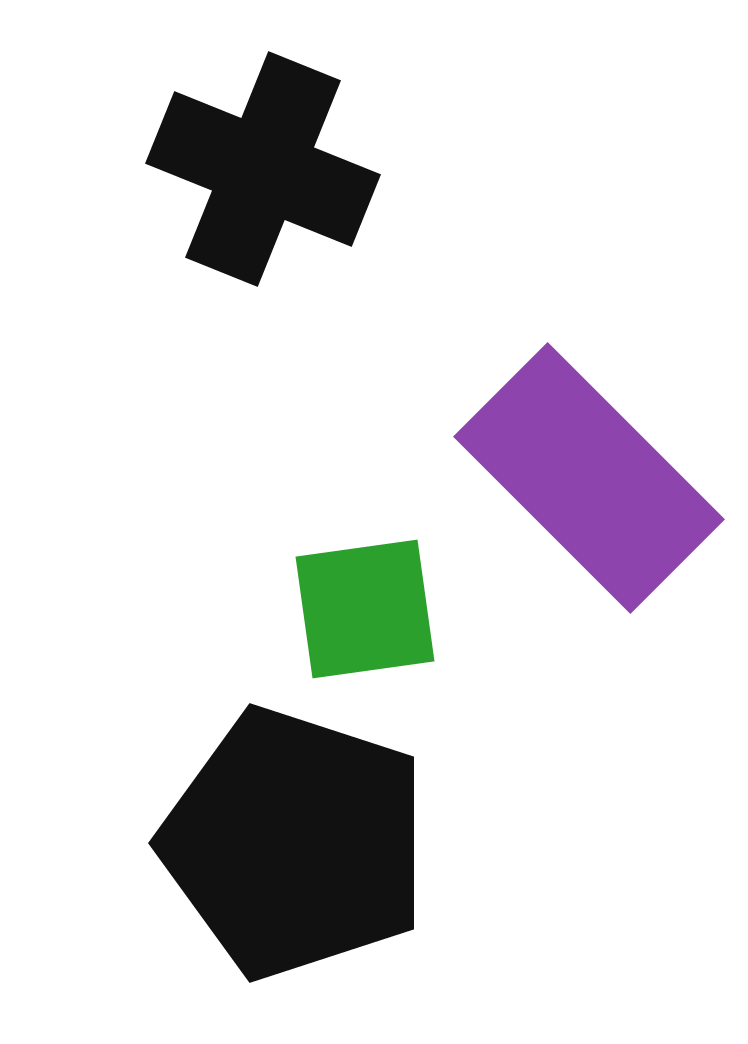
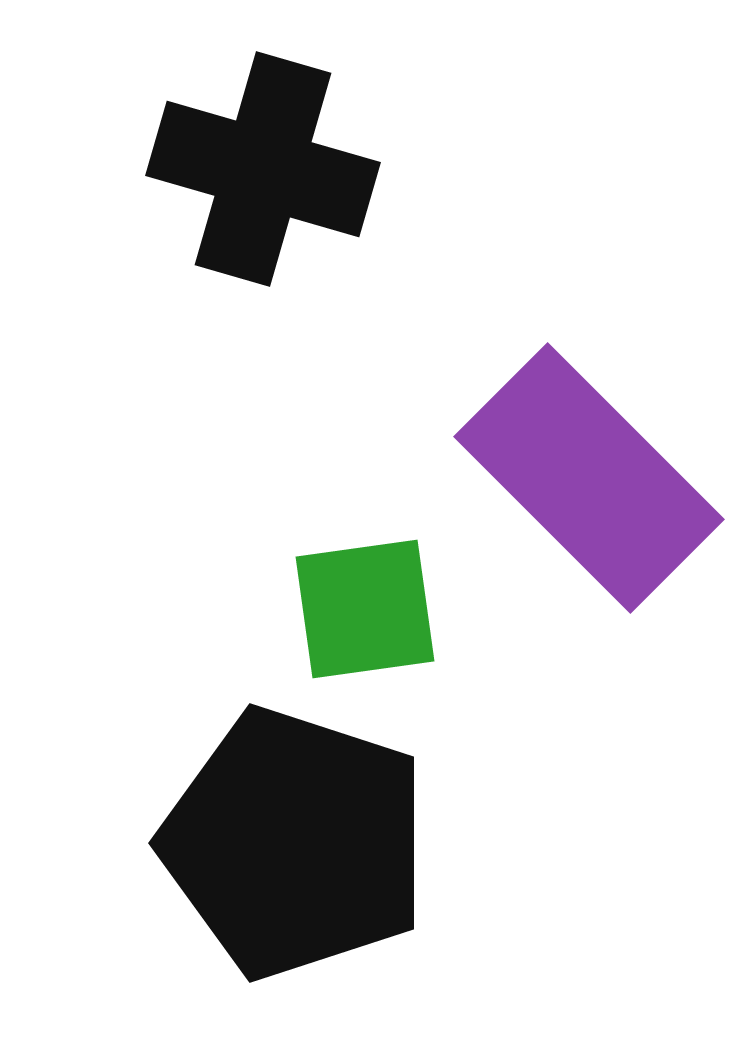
black cross: rotated 6 degrees counterclockwise
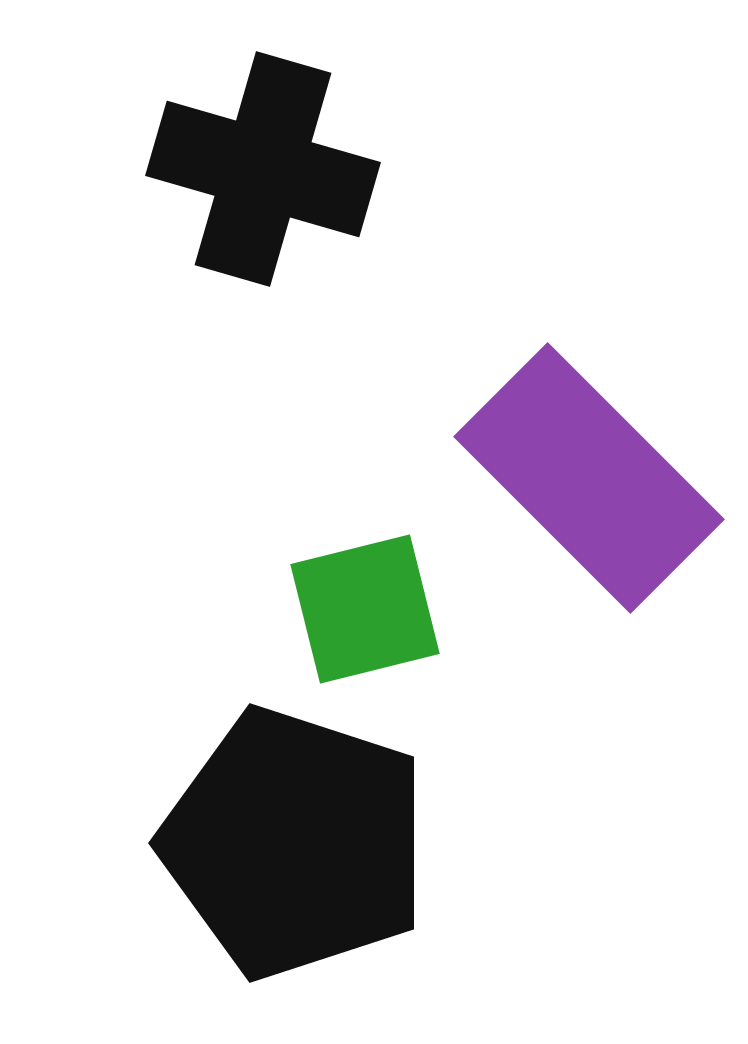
green square: rotated 6 degrees counterclockwise
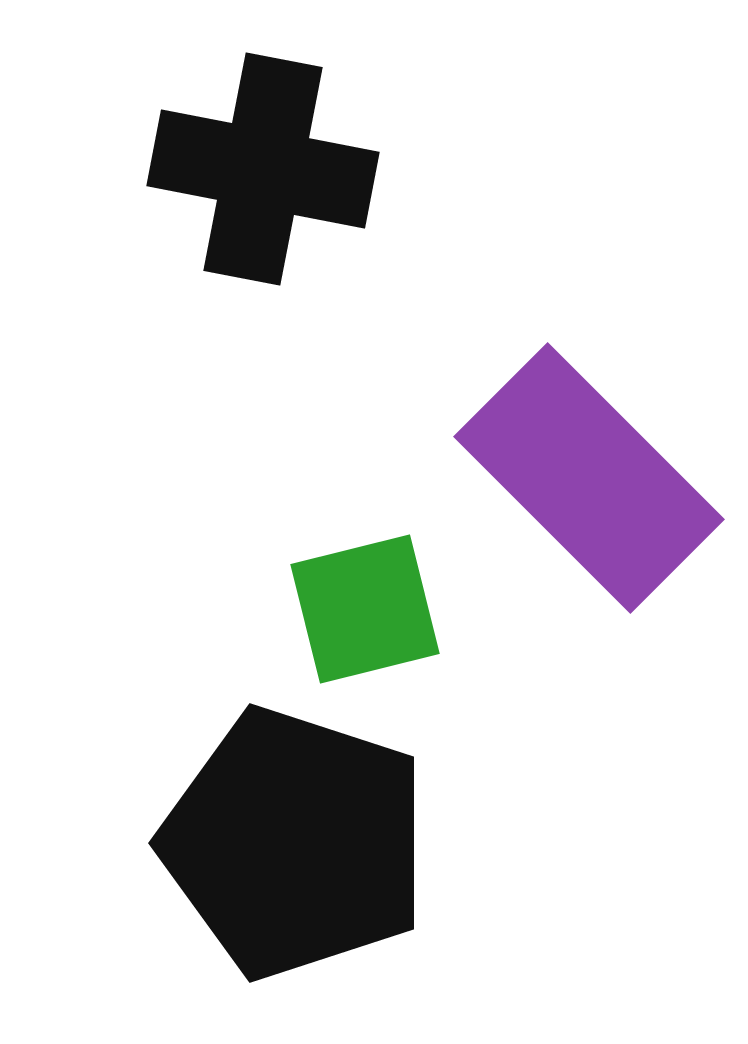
black cross: rotated 5 degrees counterclockwise
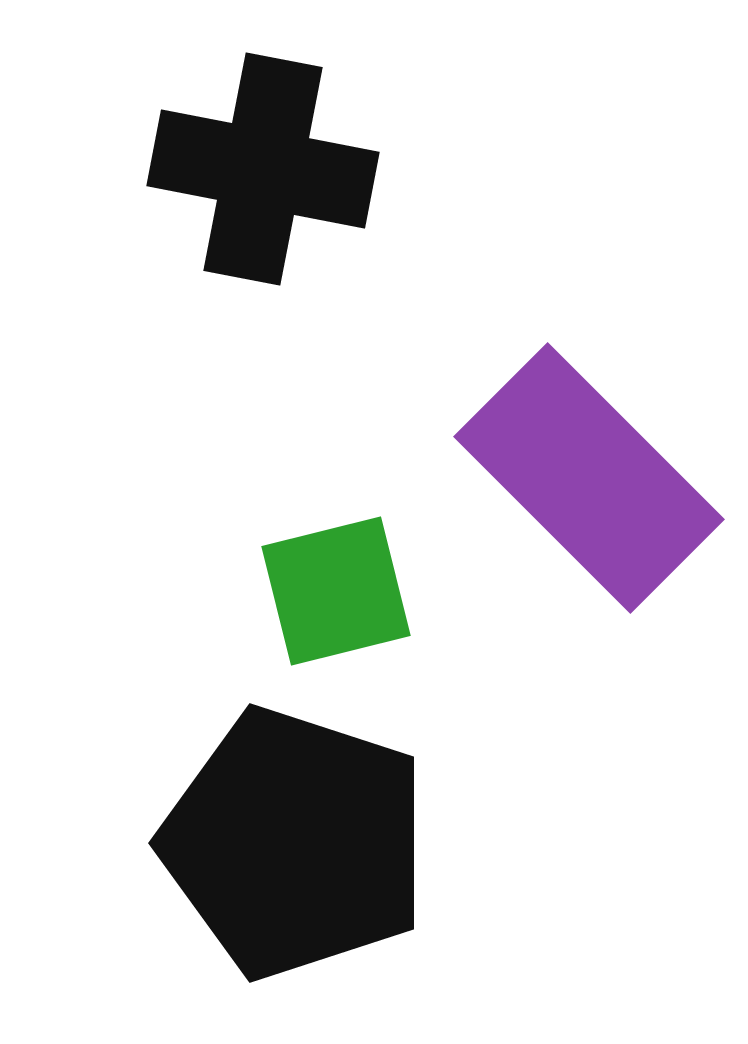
green square: moved 29 px left, 18 px up
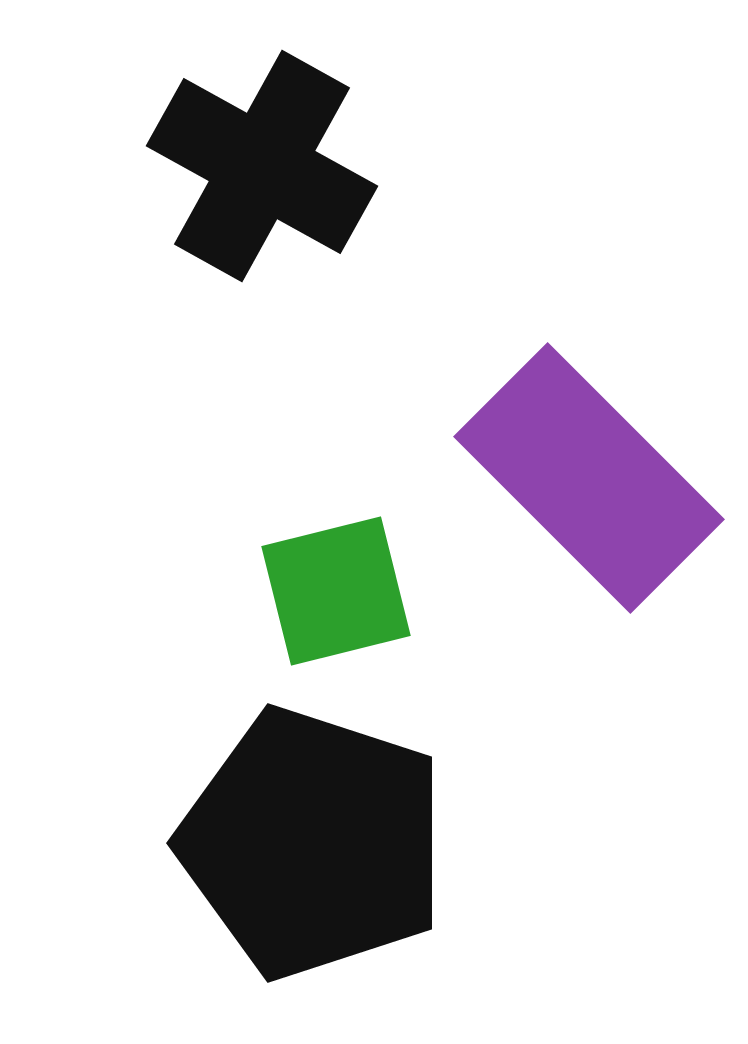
black cross: moved 1 px left, 3 px up; rotated 18 degrees clockwise
black pentagon: moved 18 px right
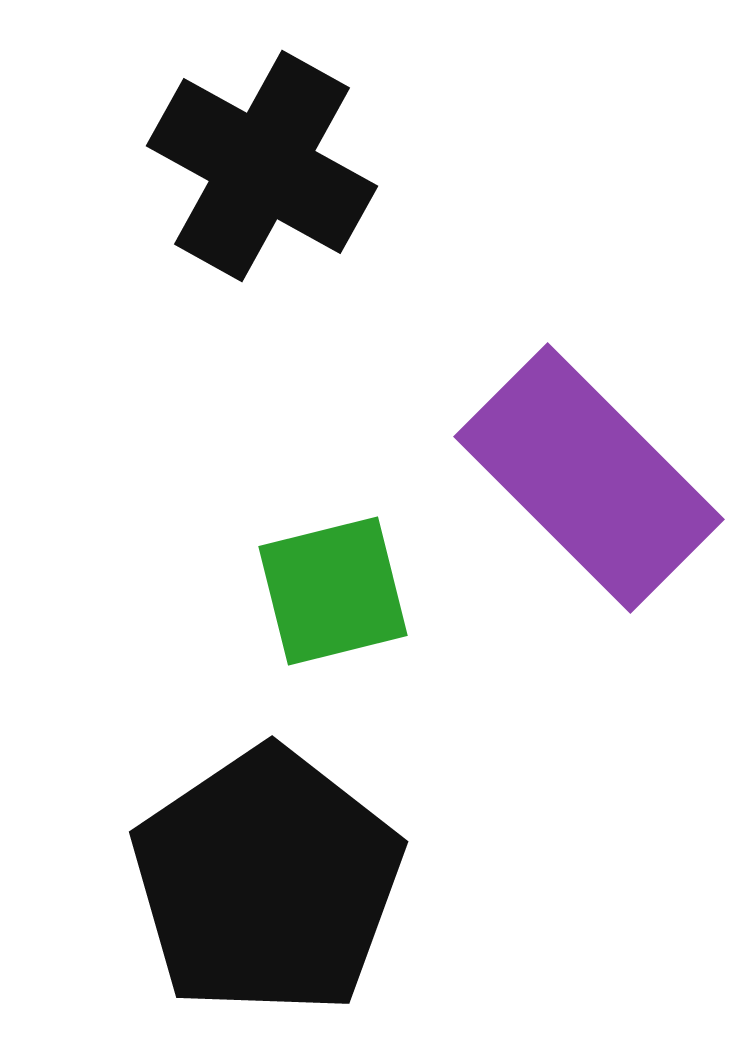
green square: moved 3 px left
black pentagon: moved 46 px left, 39 px down; rotated 20 degrees clockwise
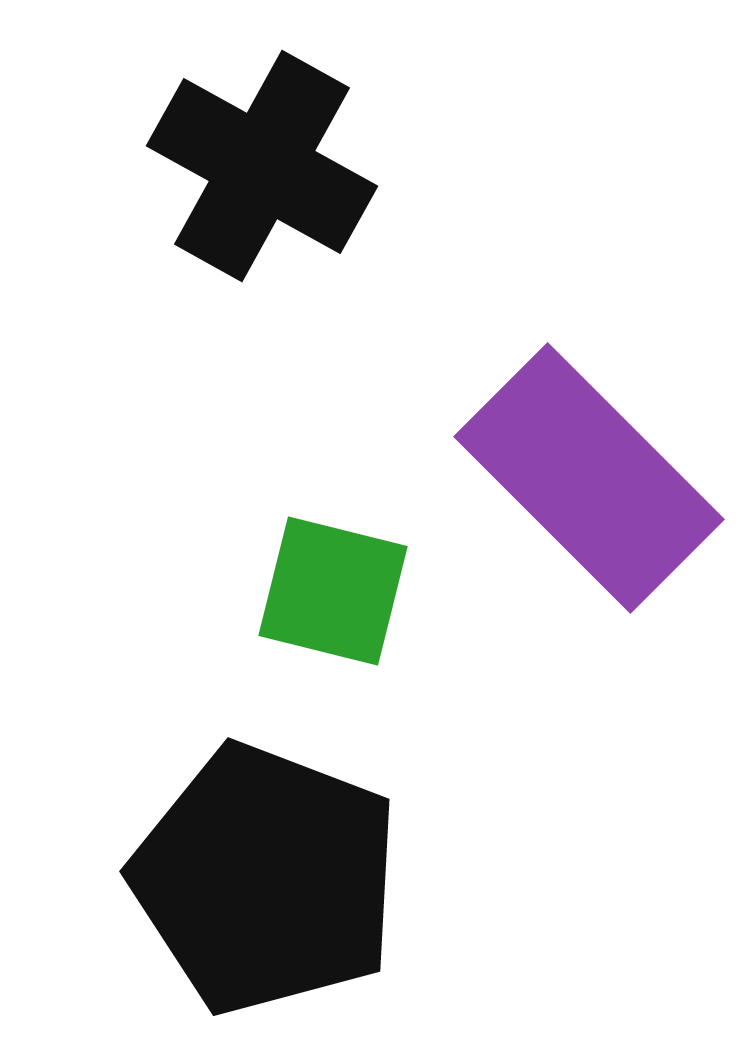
green square: rotated 28 degrees clockwise
black pentagon: moved 1 px left, 3 px up; rotated 17 degrees counterclockwise
